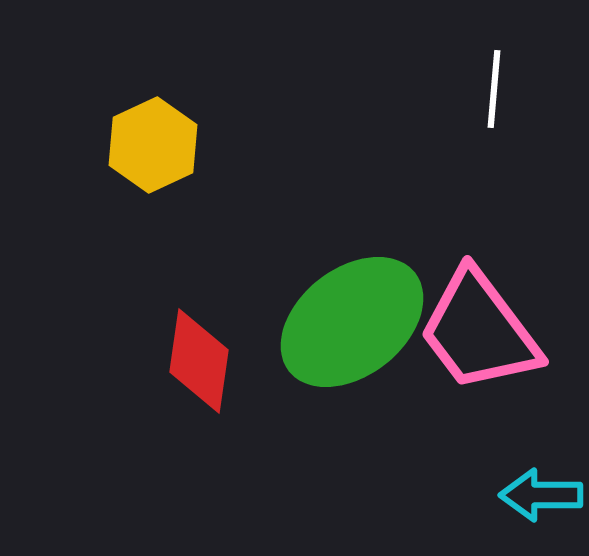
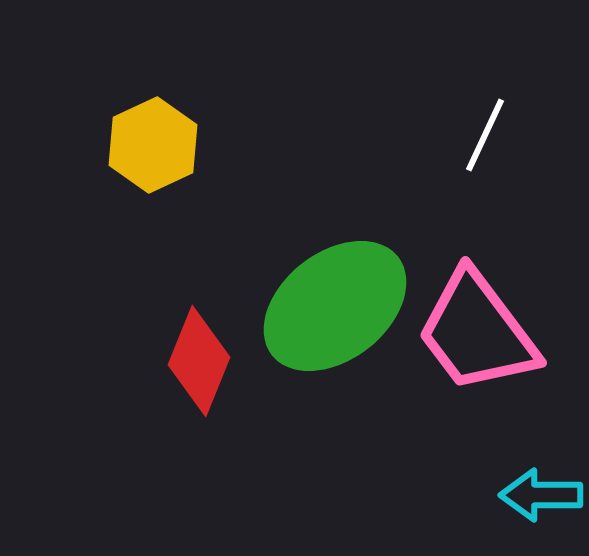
white line: moved 9 px left, 46 px down; rotated 20 degrees clockwise
green ellipse: moved 17 px left, 16 px up
pink trapezoid: moved 2 px left, 1 px down
red diamond: rotated 14 degrees clockwise
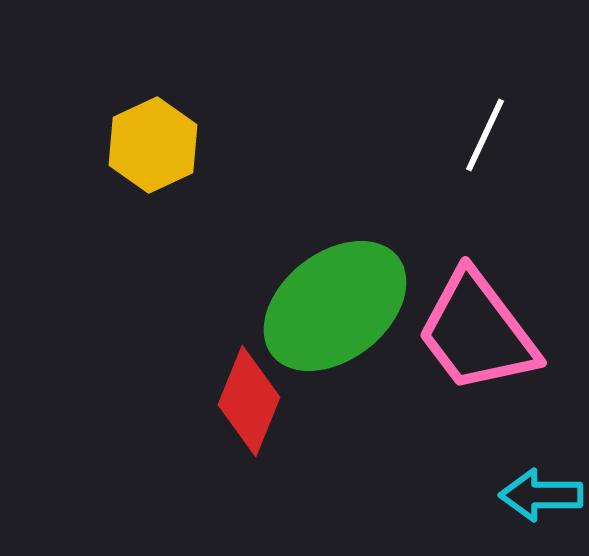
red diamond: moved 50 px right, 40 px down
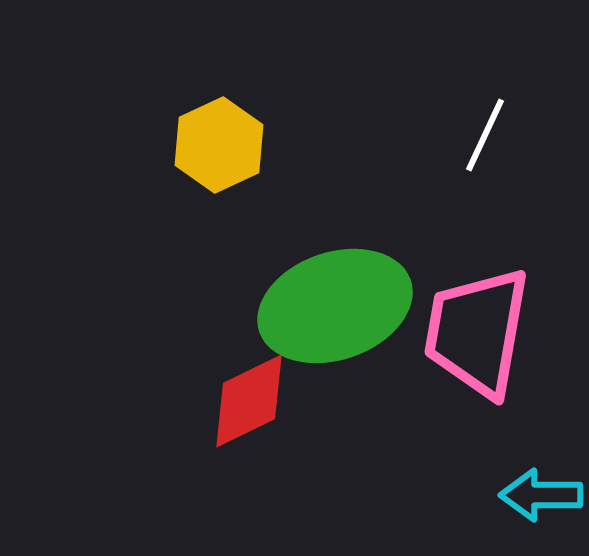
yellow hexagon: moved 66 px right
green ellipse: rotated 19 degrees clockwise
pink trapezoid: rotated 47 degrees clockwise
red diamond: rotated 42 degrees clockwise
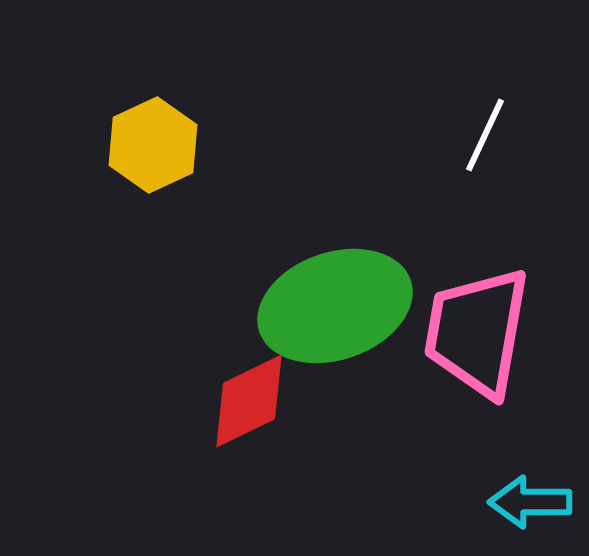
yellow hexagon: moved 66 px left
cyan arrow: moved 11 px left, 7 px down
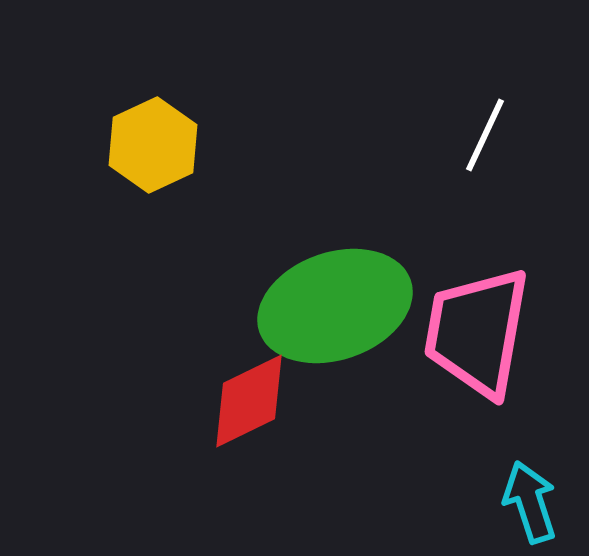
cyan arrow: rotated 72 degrees clockwise
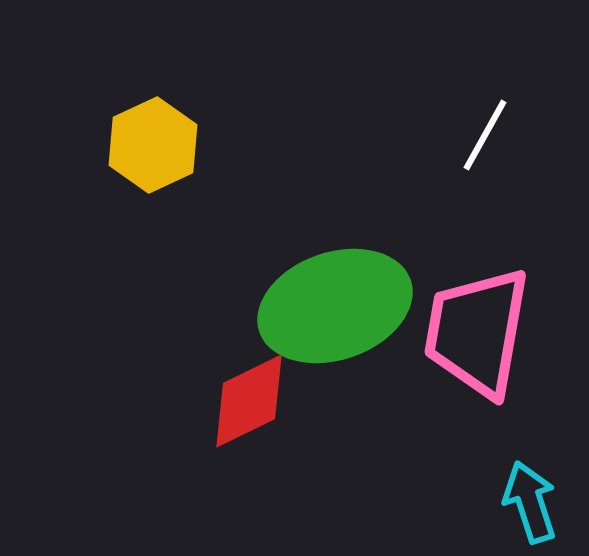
white line: rotated 4 degrees clockwise
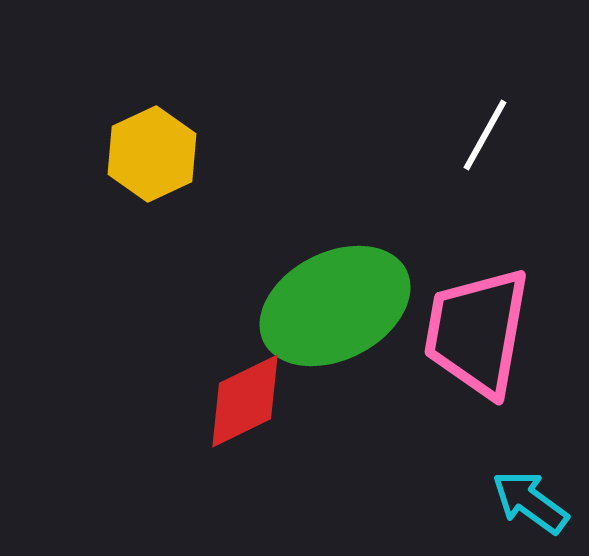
yellow hexagon: moved 1 px left, 9 px down
green ellipse: rotated 8 degrees counterclockwise
red diamond: moved 4 px left
cyan arrow: rotated 36 degrees counterclockwise
